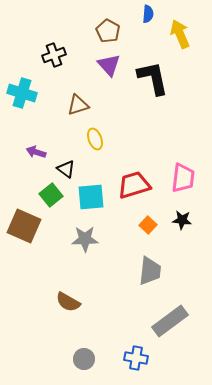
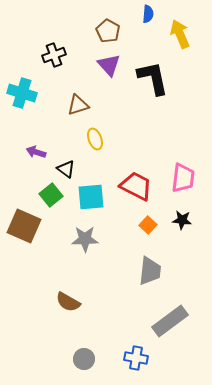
red trapezoid: moved 2 px right, 1 px down; rotated 44 degrees clockwise
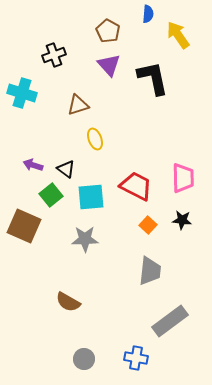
yellow arrow: moved 2 px left, 1 px down; rotated 12 degrees counterclockwise
purple arrow: moved 3 px left, 13 px down
pink trapezoid: rotated 8 degrees counterclockwise
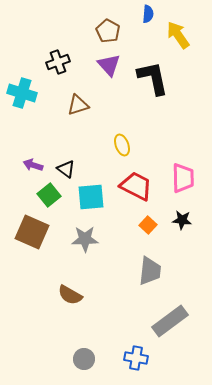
black cross: moved 4 px right, 7 px down
yellow ellipse: moved 27 px right, 6 px down
green square: moved 2 px left
brown square: moved 8 px right, 6 px down
brown semicircle: moved 2 px right, 7 px up
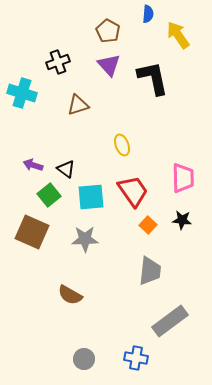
red trapezoid: moved 3 px left, 5 px down; rotated 28 degrees clockwise
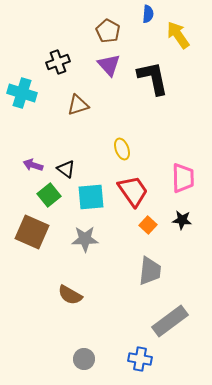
yellow ellipse: moved 4 px down
blue cross: moved 4 px right, 1 px down
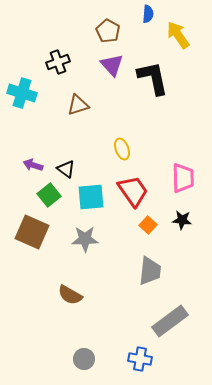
purple triangle: moved 3 px right
